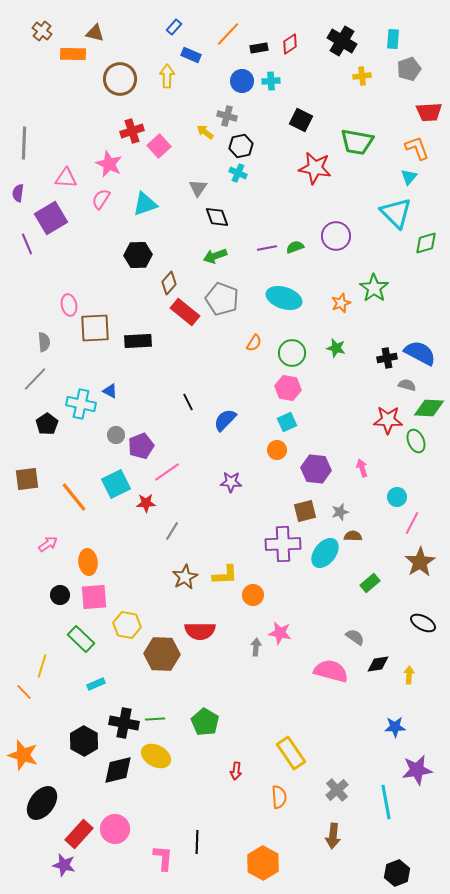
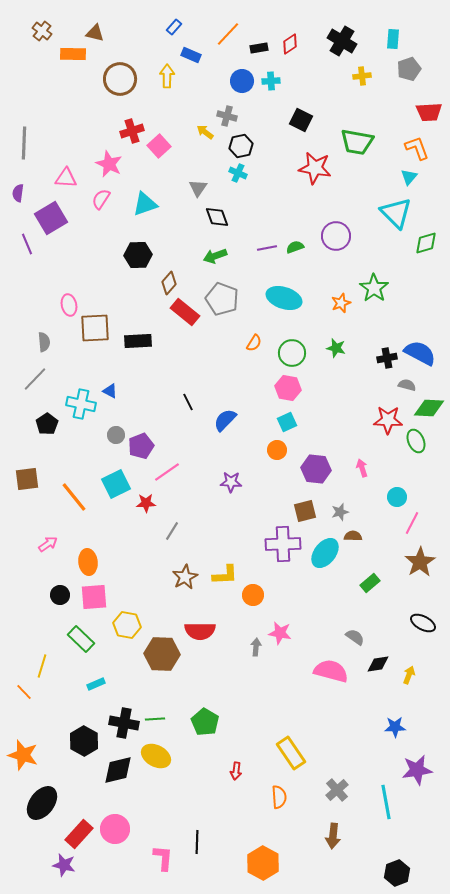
yellow arrow at (409, 675): rotated 18 degrees clockwise
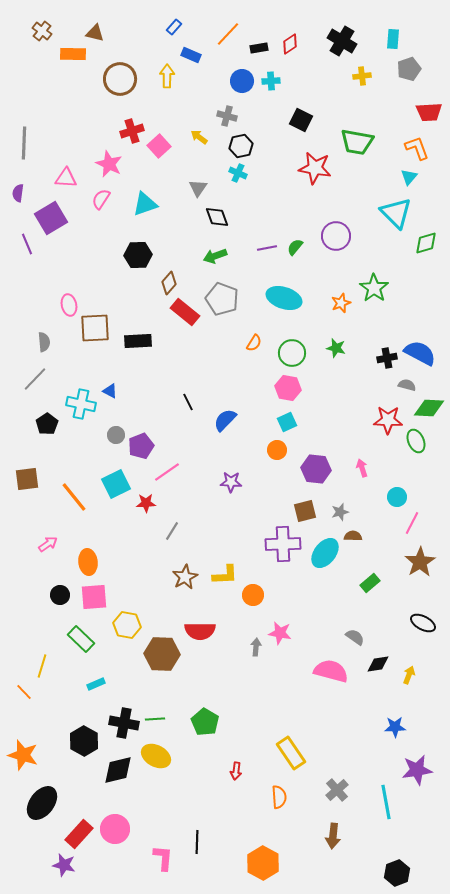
yellow arrow at (205, 132): moved 6 px left, 5 px down
green semicircle at (295, 247): rotated 30 degrees counterclockwise
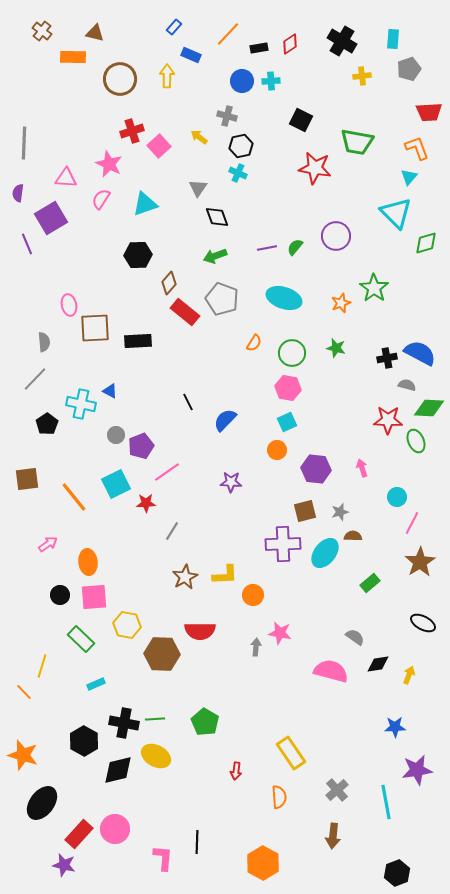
orange rectangle at (73, 54): moved 3 px down
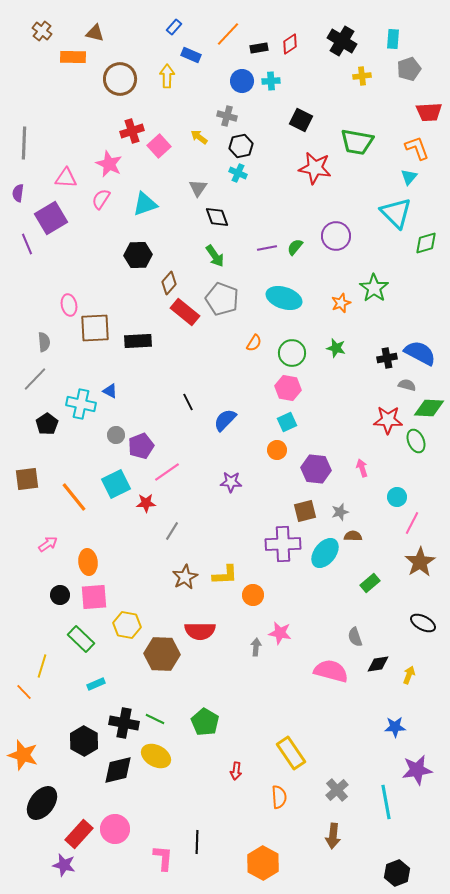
green arrow at (215, 256): rotated 105 degrees counterclockwise
gray semicircle at (355, 637): rotated 144 degrees counterclockwise
green line at (155, 719): rotated 30 degrees clockwise
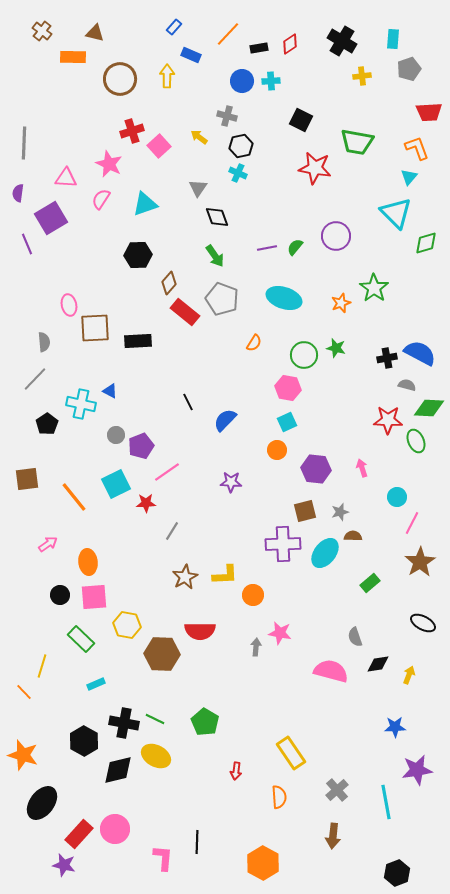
green circle at (292, 353): moved 12 px right, 2 px down
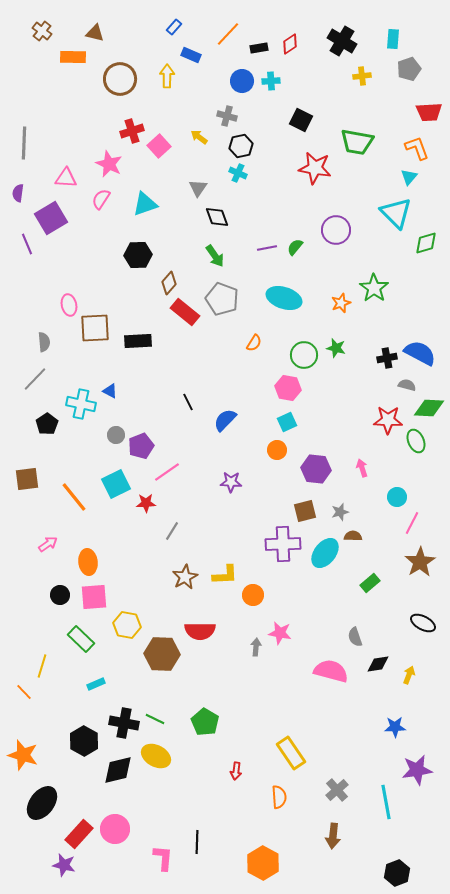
purple circle at (336, 236): moved 6 px up
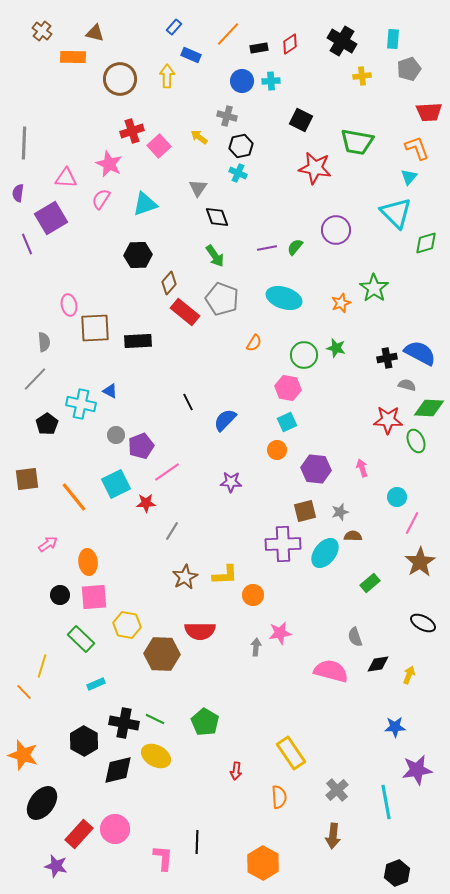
pink star at (280, 633): rotated 20 degrees counterclockwise
purple star at (64, 865): moved 8 px left, 1 px down
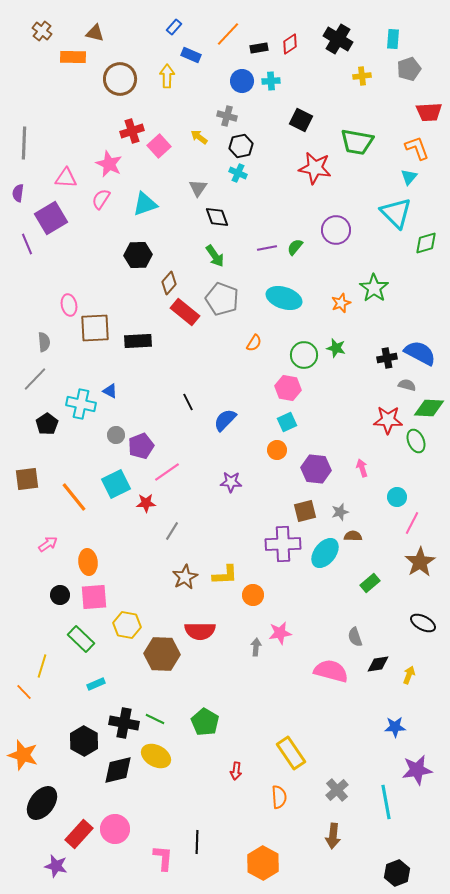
black cross at (342, 41): moved 4 px left, 2 px up
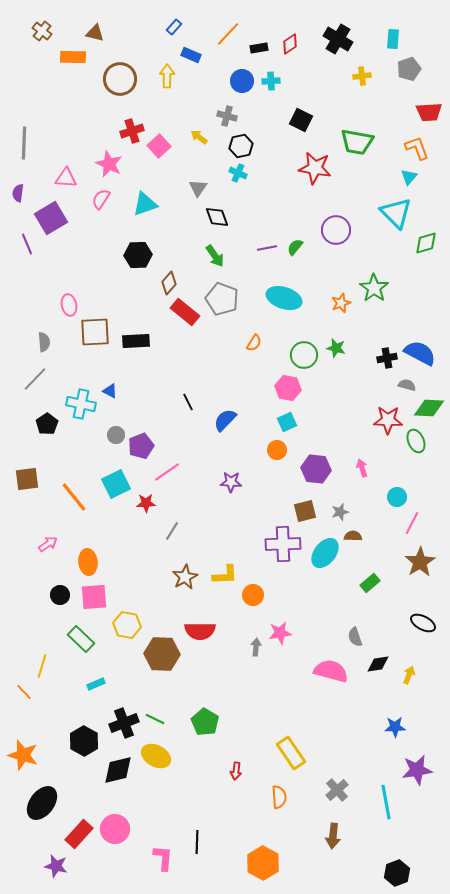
brown square at (95, 328): moved 4 px down
black rectangle at (138, 341): moved 2 px left
black cross at (124, 723): rotated 32 degrees counterclockwise
